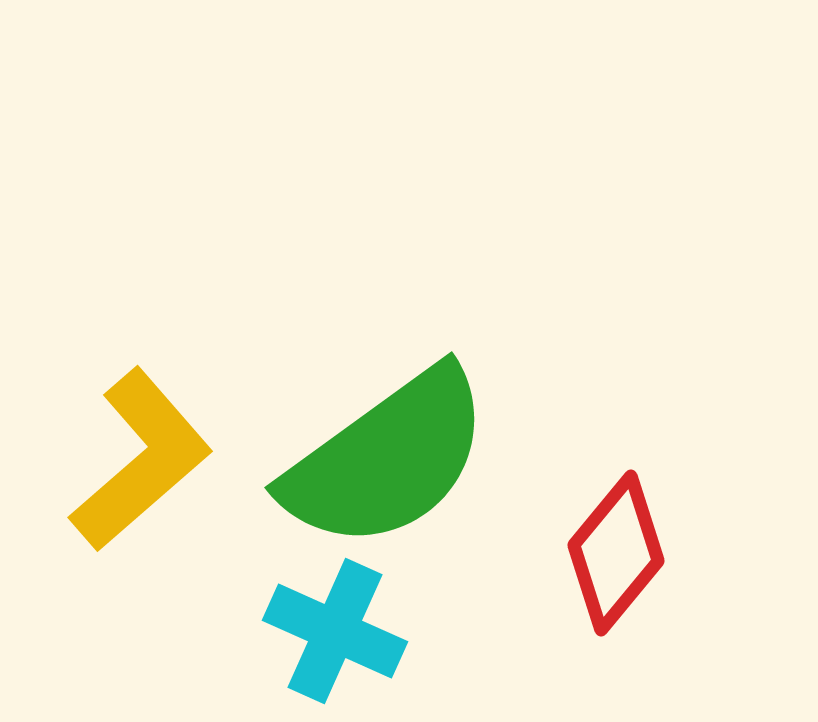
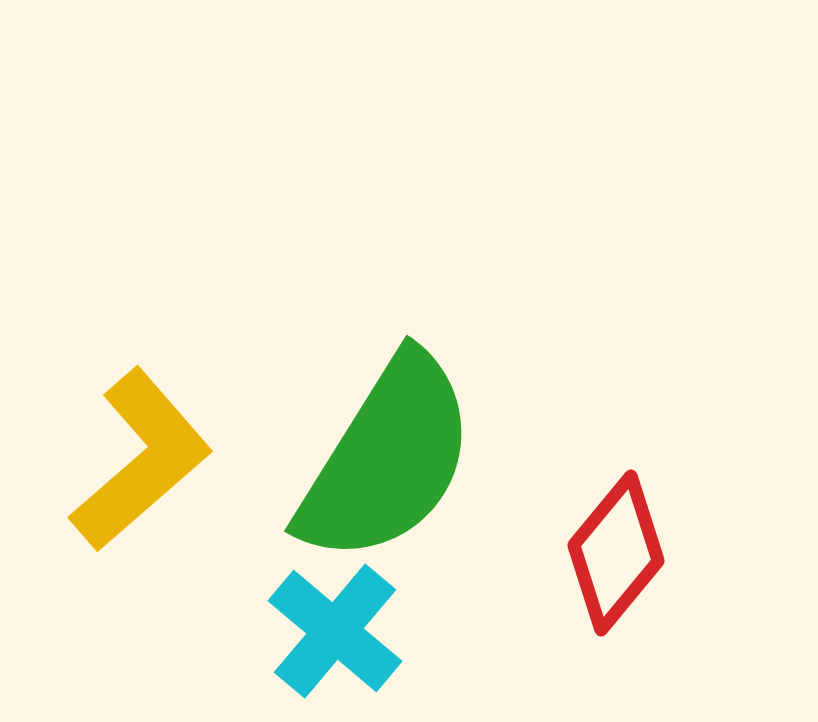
green semicircle: rotated 22 degrees counterclockwise
cyan cross: rotated 16 degrees clockwise
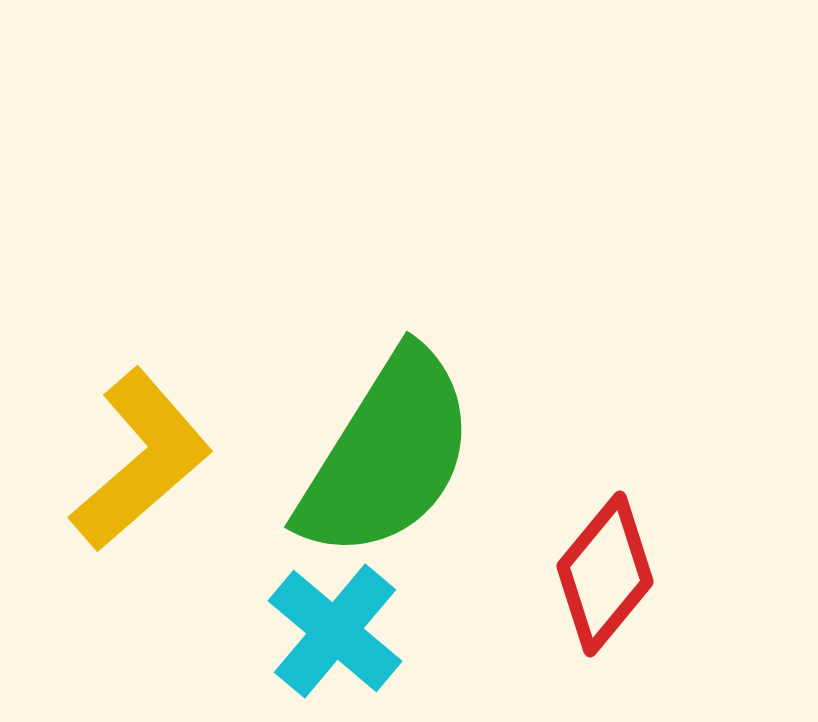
green semicircle: moved 4 px up
red diamond: moved 11 px left, 21 px down
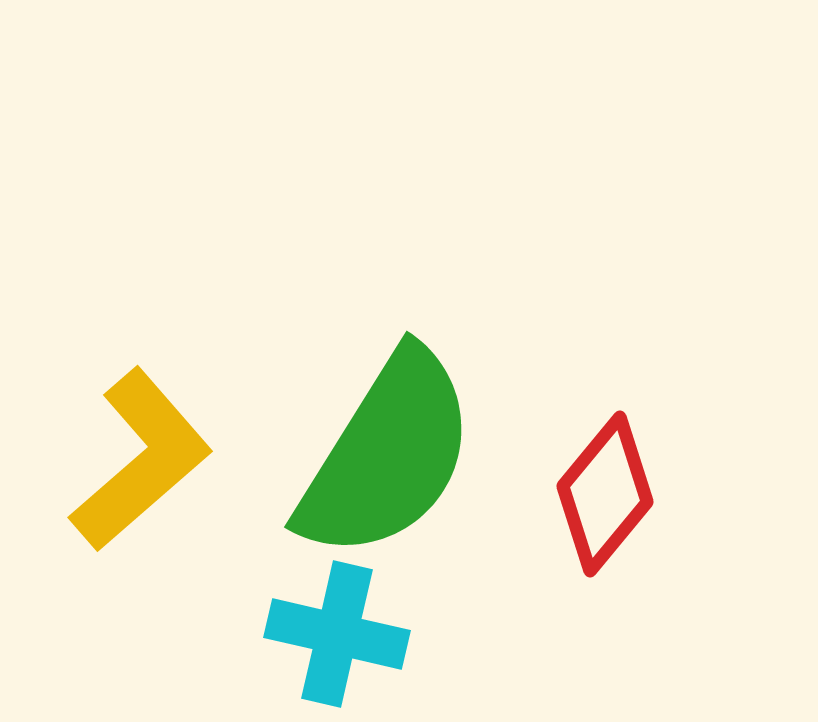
red diamond: moved 80 px up
cyan cross: moved 2 px right, 3 px down; rotated 27 degrees counterclockwise
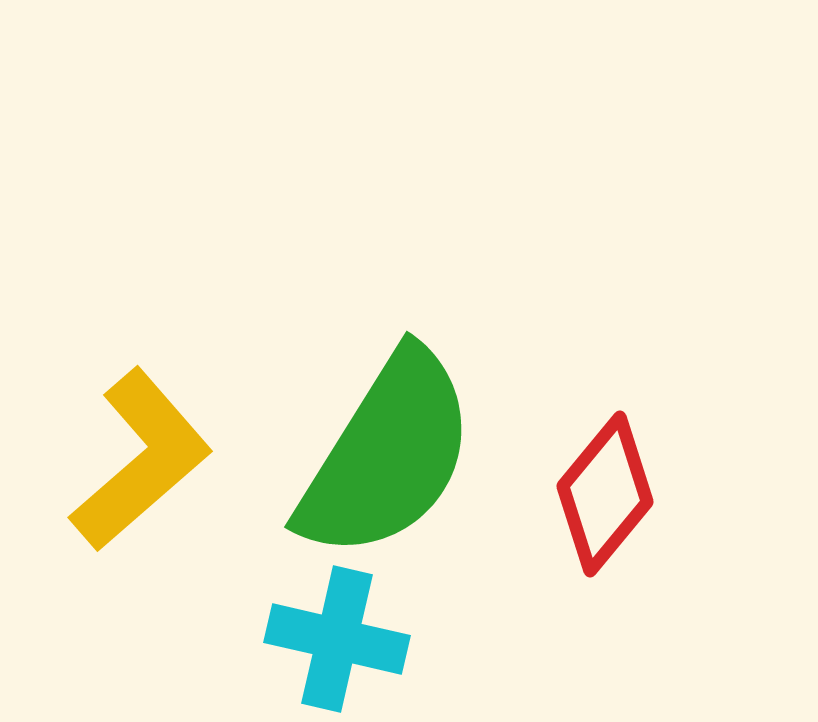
cyan cross: moved 5 px down
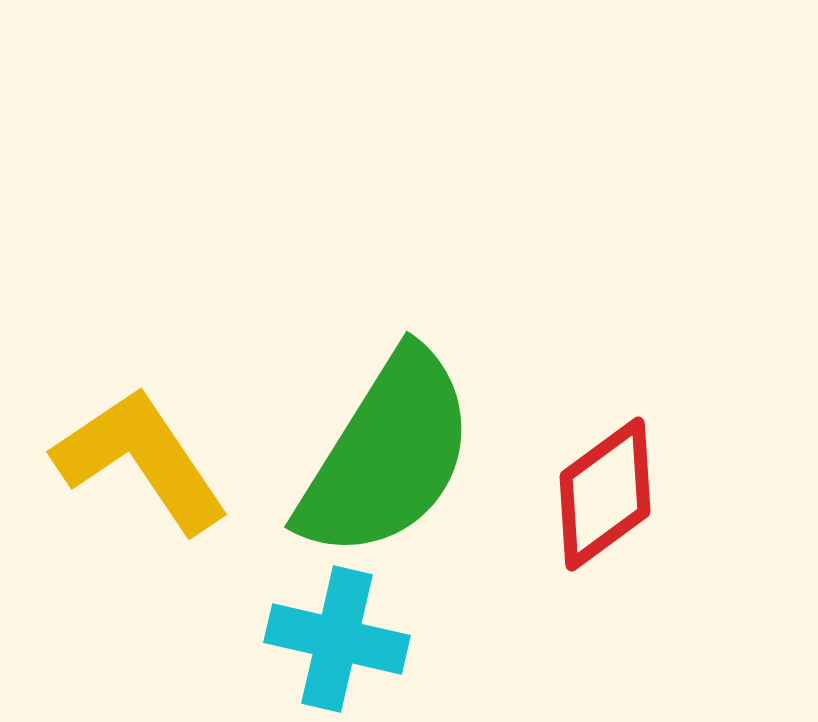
yellow L-shape: rotated 83 degrees counterclockwise
red diamond: rotated 14 degrees clockwise
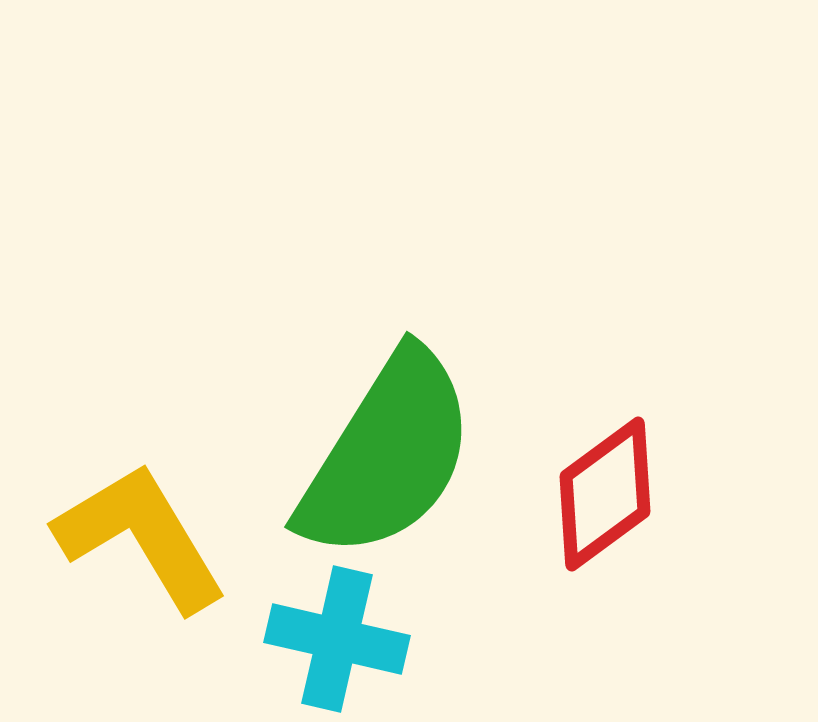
yellow L-shape: moved 77 px down; rotated 3 degrees clockwise
